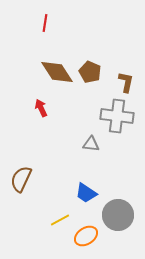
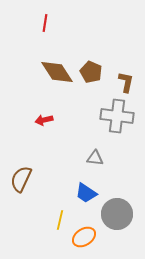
brown pentagon: moved 1 px right
red arrow: moved 3 px right, 12 px down; rotated 78 degrees counterclockwise
gray triangle: moved 4 px right, 14 px down
gray circle: moved 1 px left, 1 px up
yellow line: rotated 48 degrees counterclockwise
orange ellipse: moved 2 px left, 1 px down
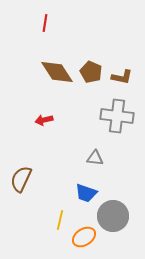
brown L-shape: moved 4 px left, 5 px up; rotated 90 degrees clockwise
blue trapezoid: rotated 15 degrees counterclockwise
gray circle: moved 4 px left, 2 px down
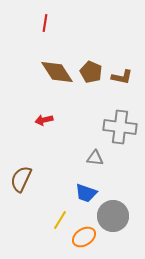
gray cross: moved 3 px right, 11 px down
yellow line: rotated 18 degrees clockwise
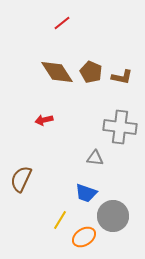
red line: moved 17 px right; rotated 42 degrees clockwise
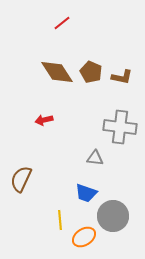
yellow line: rotated 36 degrees counterclockwise
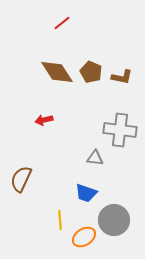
gray cross: moved 3 px down
gray circle: moved 1 px right, 4 px down
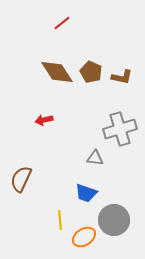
gray cross: moved 1 px up; rotated 24 degrees counterclockwise
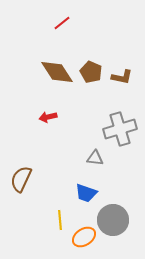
red arrow: moved 4 px right, 3 px up
gray circle: moved 1 px left
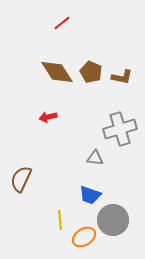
blue trapezoid: moved 4 px right, 2 px down
